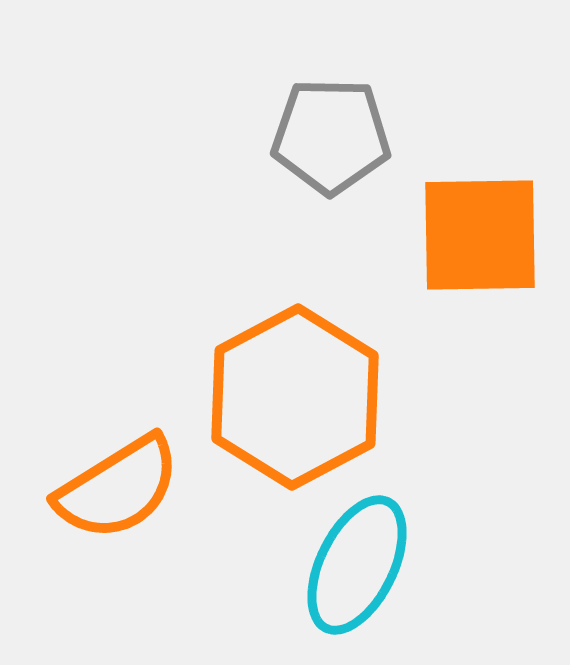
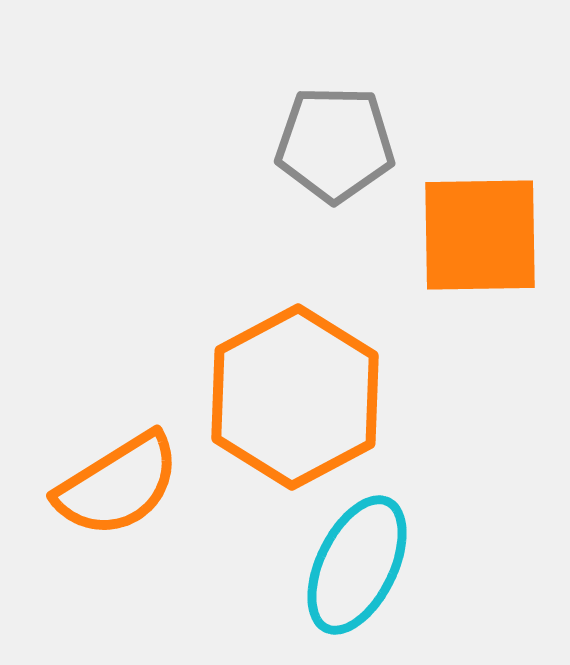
gray pentagon: moved 4 px right, 8 px down
orange semicircle: moved 3 px up
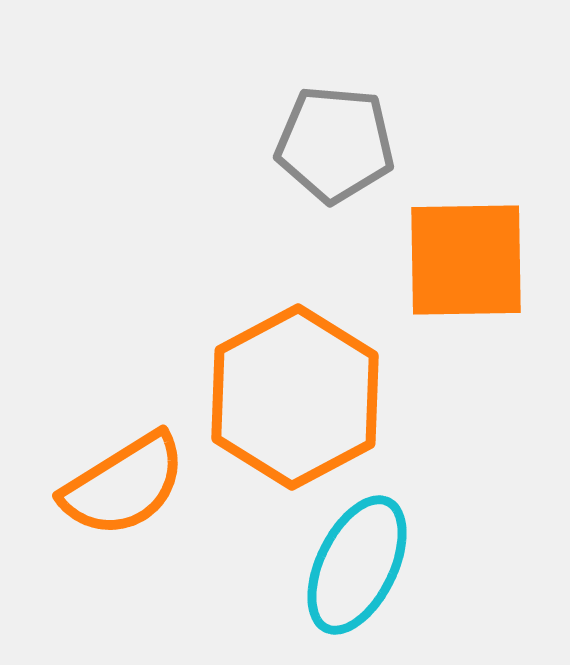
gray pentagon: rotated 4 degrees clockwise
orange square: moved 14 px left, 25 px down
orange semicircle: moved 6 px right
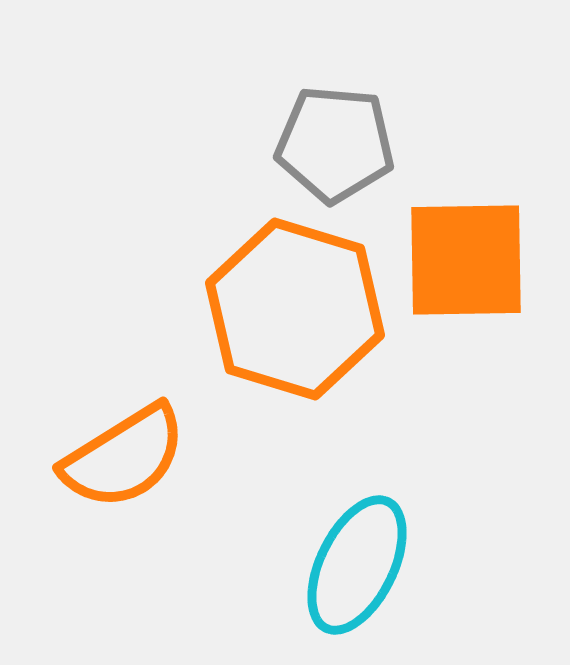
orange hexagon: moved 88 px up; rotated 15 degrees counterclockwise
orange semicircle: moved 28 px up
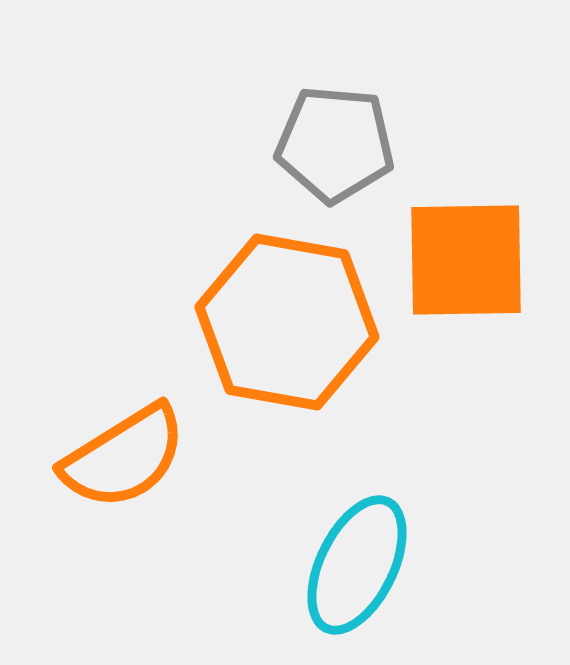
orange hexagon: moved 8 px left, 13 px down; rotated 7 degrees counterclockwise
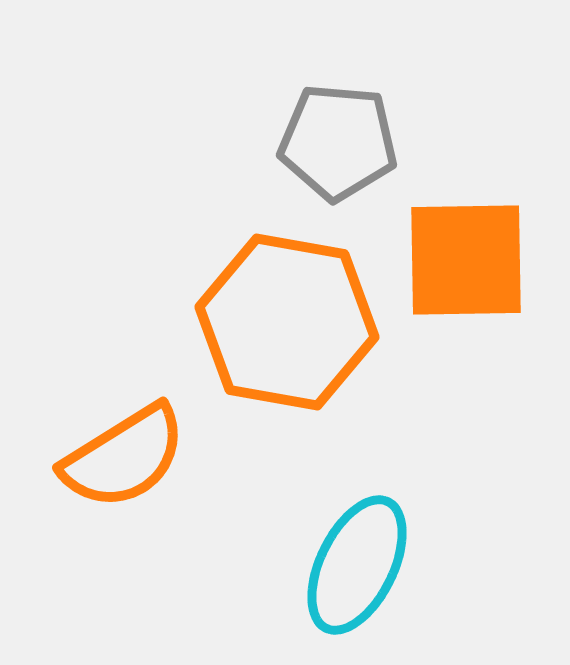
gray pentagon: moved 3 px right, 2 px up
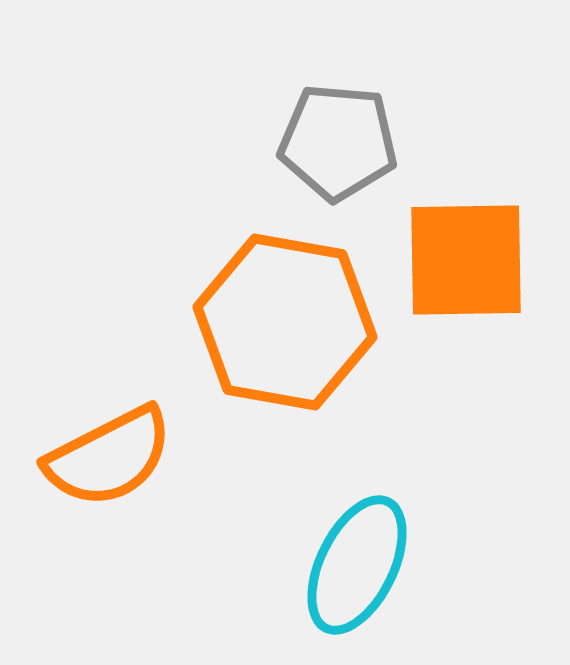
orange hexagon: moved 2 px left
orange semicircle: moved 15 px left; rotated 5 degrees clockwise
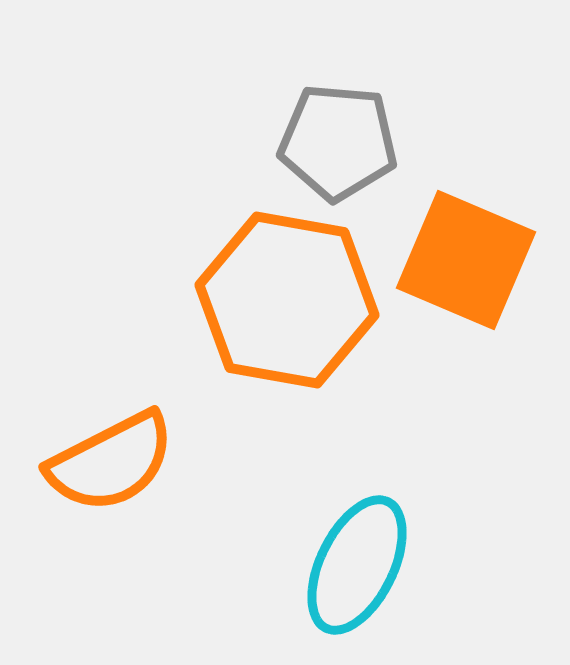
orange square: rotated 24 degrees clockwise
orange hexagon: moved 2 px right, 22 px up
orange semicircle: moved 2 px right, 5 px down
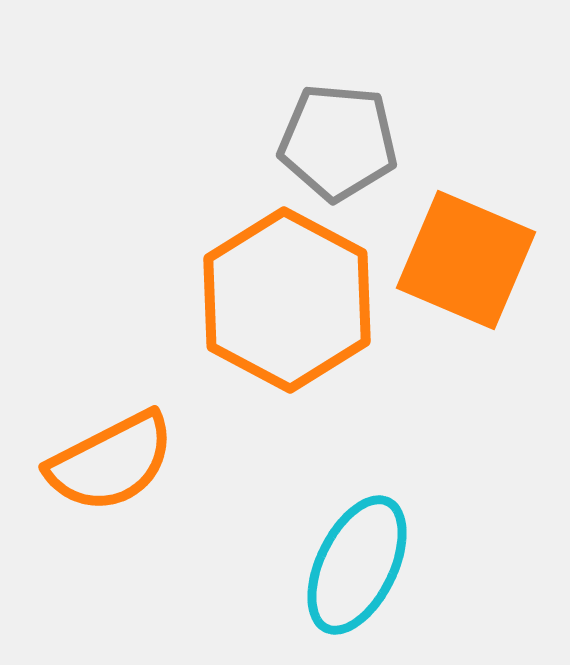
orange hexagon: rotated 18 degrees clockwise
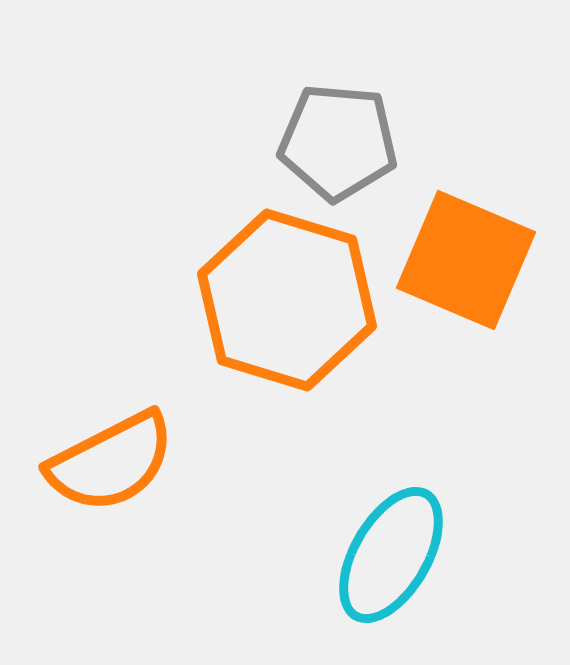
orange hexagon: rotated 11 degrees counterclockwise
cyan ellipse: moved 34 px right, 10 px up; rotated 4 degrees clockwise
